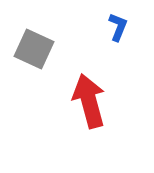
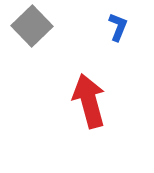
gray square: moved 2 px left, 23 px up; rotated 21 degrees clockwise
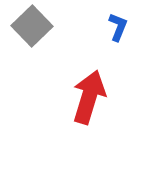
red arrow: moved 4 px up; rotated 32 degrees clockwise
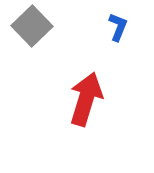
red arrow: moved 3 px left, 2 px down
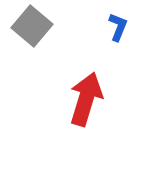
gray square: rotated 6 degrees counterclockwise
